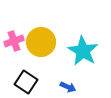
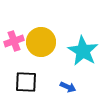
black square: rotated 30 degrees counterclockwise
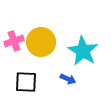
blue arrow: moved 8 px up
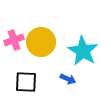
pink cross: moved 1 px up
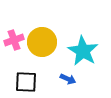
yellow circle: moved 1 px right
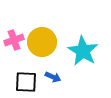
blue arrow: moved 15 px left, 2 px up
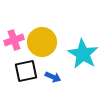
cyan star: moved 3 px down
black square: moved 11 px up; rotated 15 degrees counterclockwise
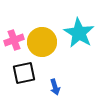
cyan star: moved 4 px left, 21 px up
black square: moved 2 px left, 2 px down
blue arrow: moved 2 px right, 10 px down; rotated 49 degrees clockwise
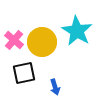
cyan star: moved 2 px left, 2 px up
pink cross: rotated 30 degrees counterclockwise
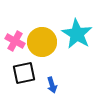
cyan star: moved 3 px down
pink cross: moved 1 px right, 1 px down; rotated 12 degrees counterclockwise
blue arrow: moved 3 px left, 2 px up
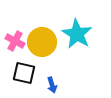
black square: rotated 25 degrees clockwise
